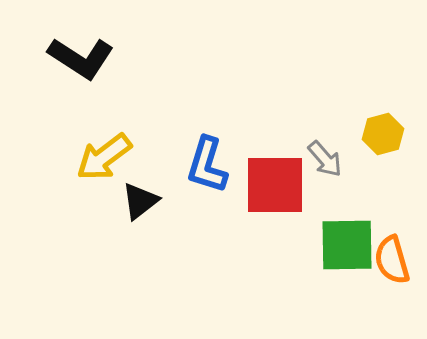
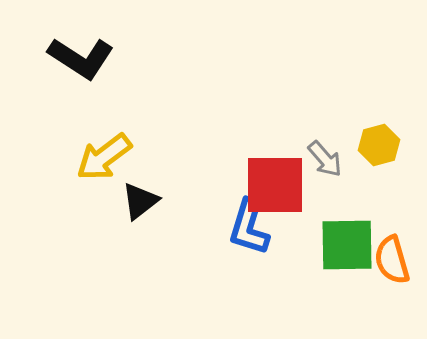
yellow hexagon: moved 4 px left, 11 px down
blue L-shape: moved 42 px right, 62 px down
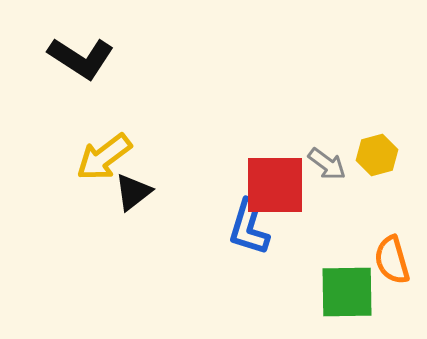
yellow hexagon: moved 2 px left, 10 px down
gray arrow: moved 2 px right, 5 px down; rotated 12 degrees counterclockwise
black triangle: moved 7 px left, 9 px up
green square: moved 47 px down
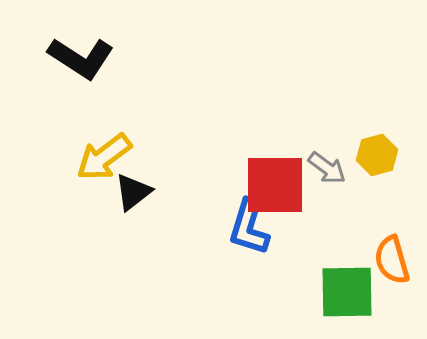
gray arrow: moved 4 px down
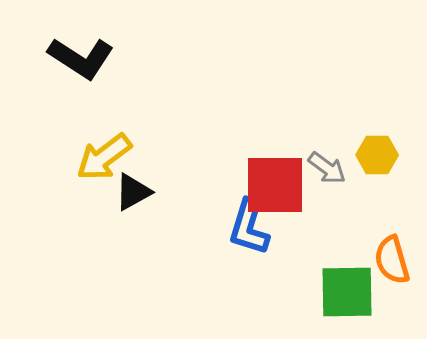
yellow hexagon: rotated 15 degrees clockwise
black triangle: rotated 9 degrees clockwise
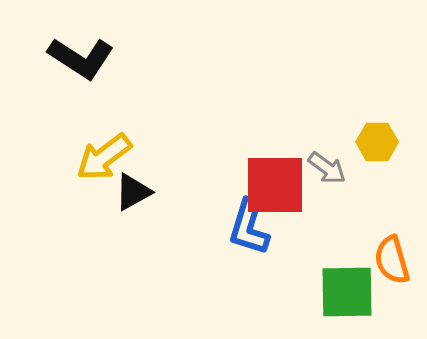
yellow hexagon: moved 13 px up
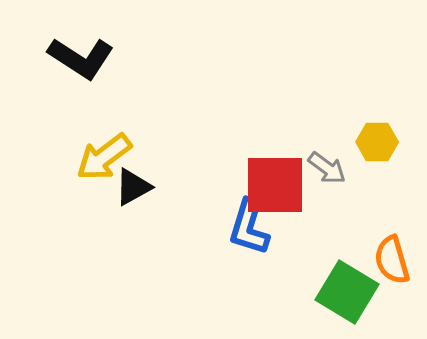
black triangle: moved 5 px up
green square: rotated 32 degrees clockwise
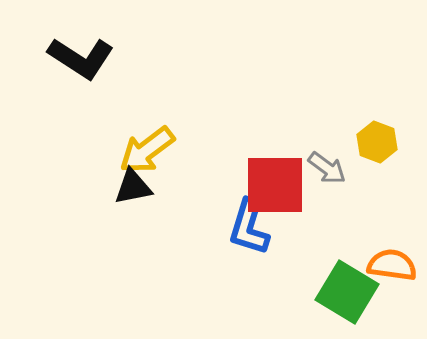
yellow hexagon: rotated 21 degrees clockwise
yellow arrow: moved 43 px right, 7 px up
black triangle: rotated 18 degrees clockwise
orange semicircle: moved 5 px down; rotated 114 degrees clockwise
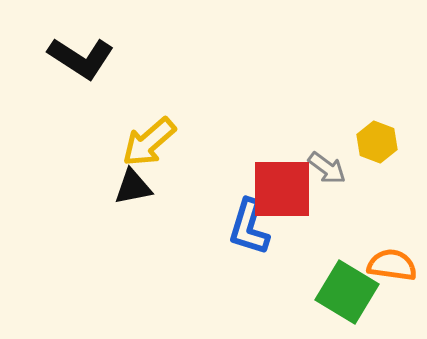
yellow arrow: moved 2 px right, 8 px up; rotated 4 degrees counterclockwise
red square: moved 7 px right, 4 px down
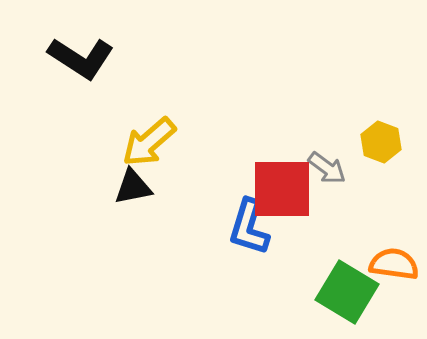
yellow hexagon: moved 4 px right
orange semicircle: moved 2 px right, 1 px up
